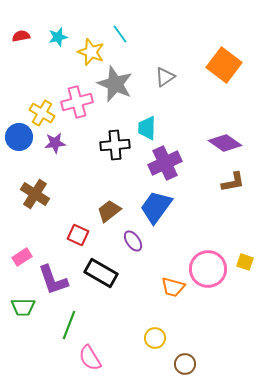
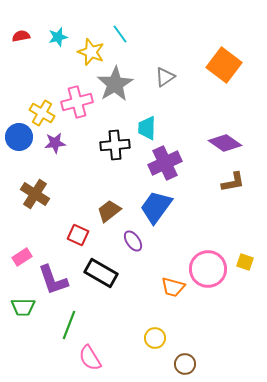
gray star: rotated 18 degrees clockwise
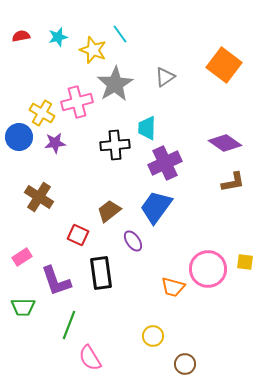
yellow star: moved 2 px right, 2 px up
brown cross: moved 4 px right, 3 px down
yellow square: rotated 12 degrees counterclockwise
black rectangle: rotated 52 degrees clockwise
purple L-shape: moved 3 px right, 1 px down
yellow circle: moved 2 px left, 2 px up
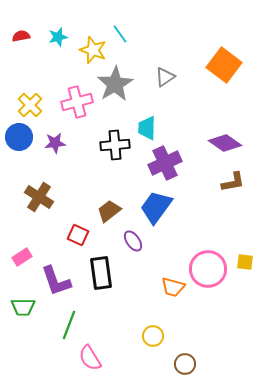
yellow cross: moved 12 px left, 8 px up; rotated 15 degrees clockwise
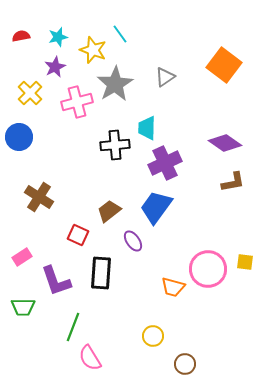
yellow cross: moved 12 px up
purple star: moved 76 px up; rotated 20 degrees counterclockwise
black rectangle: rotated 12 degrees clockwise
green line: moved 4 px right, 2 px down
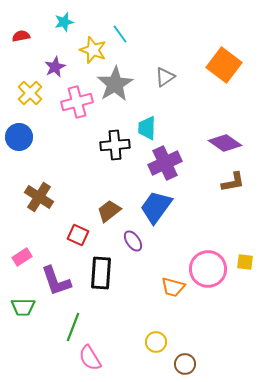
cyan star: moved 6 px right, 15 px up
yellow circle: moved 3 px right, 6 px down
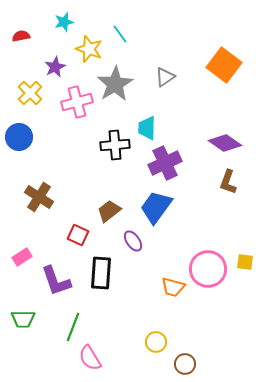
yellow star: moved 4 px left, 1 px up
brown L-shape: moved 5 px left; rotated 120 degrees clockwise
green trapezoid: moved 12 px down
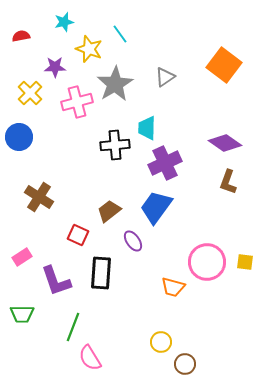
purple star: rotated 25 degrees clockwise
pink circle: moved 1 px left, 7 px up
green trapezoid: moved 1 px left, 5 px up
yellow circle: moved 5 px right
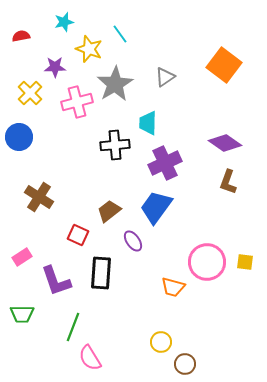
cyan trapezoid: moved 1 px right, 5 px up
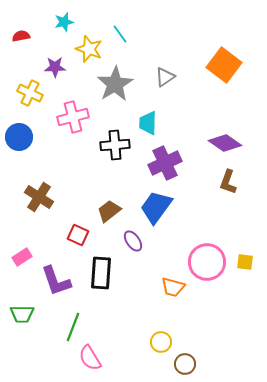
yellow cross: rotated 20 degrees counterclockwise
pink cross: moved 4 px left, 15 px down
